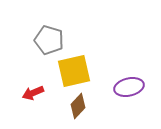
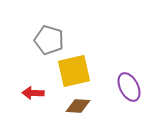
purple ellipse: rotated 76 degrees clockwise
red arrow: rotated 25 degrees clockwise
brown diamond: rotated 50 degrees clockwise
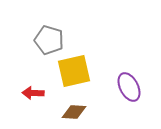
brown diamond: moved 4 px left, 6 px down
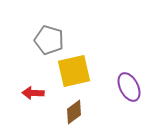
brown diamond: rotated 40 degrees counterclockwise
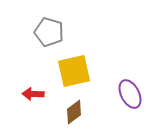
gray pentagon: moved 8 px up
purple ellipse: moved 1 px right, 7 px down
red arrow: moved 1 px down
